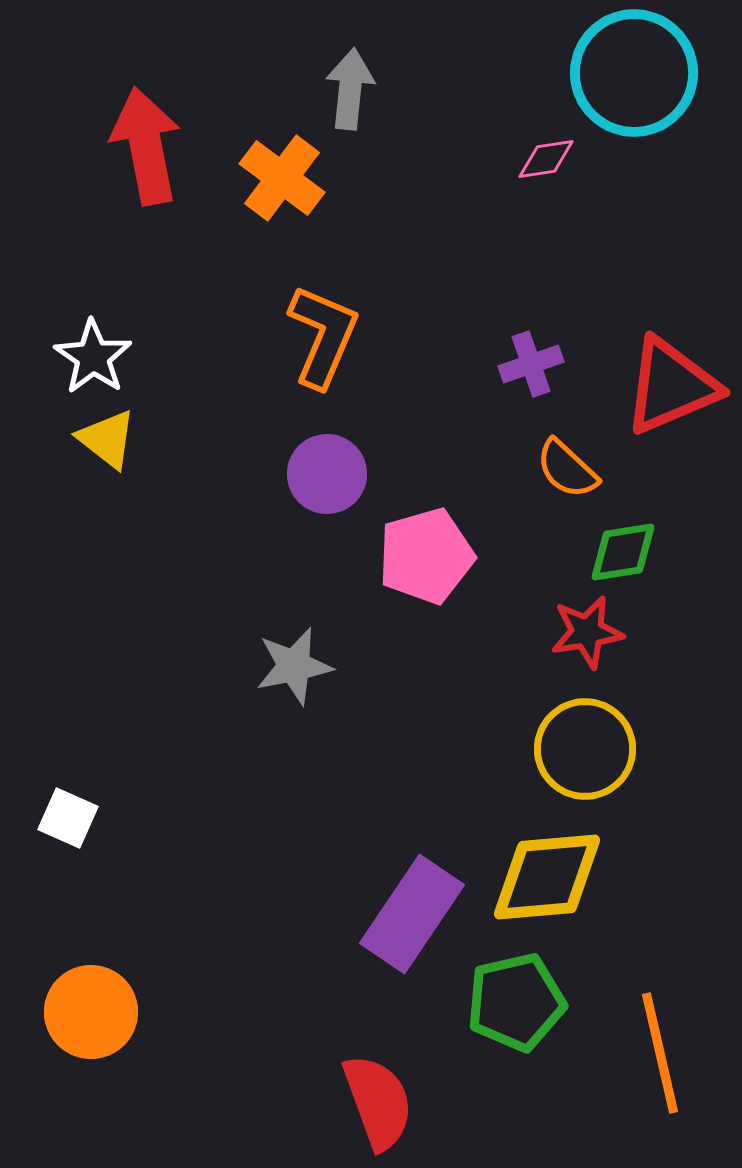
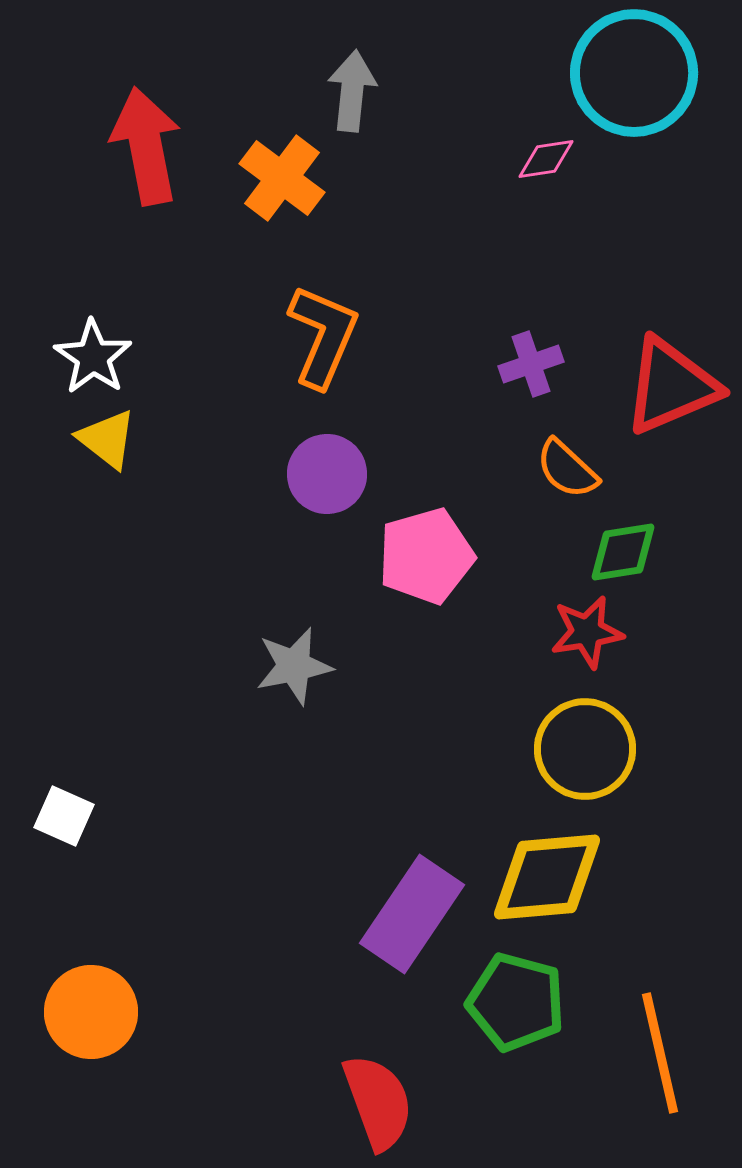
gray arrow: moved 2 px right, 2 px down
white square: moved 4 px left, 2 px up
green pentagon: rotated 28 degrees clockwise
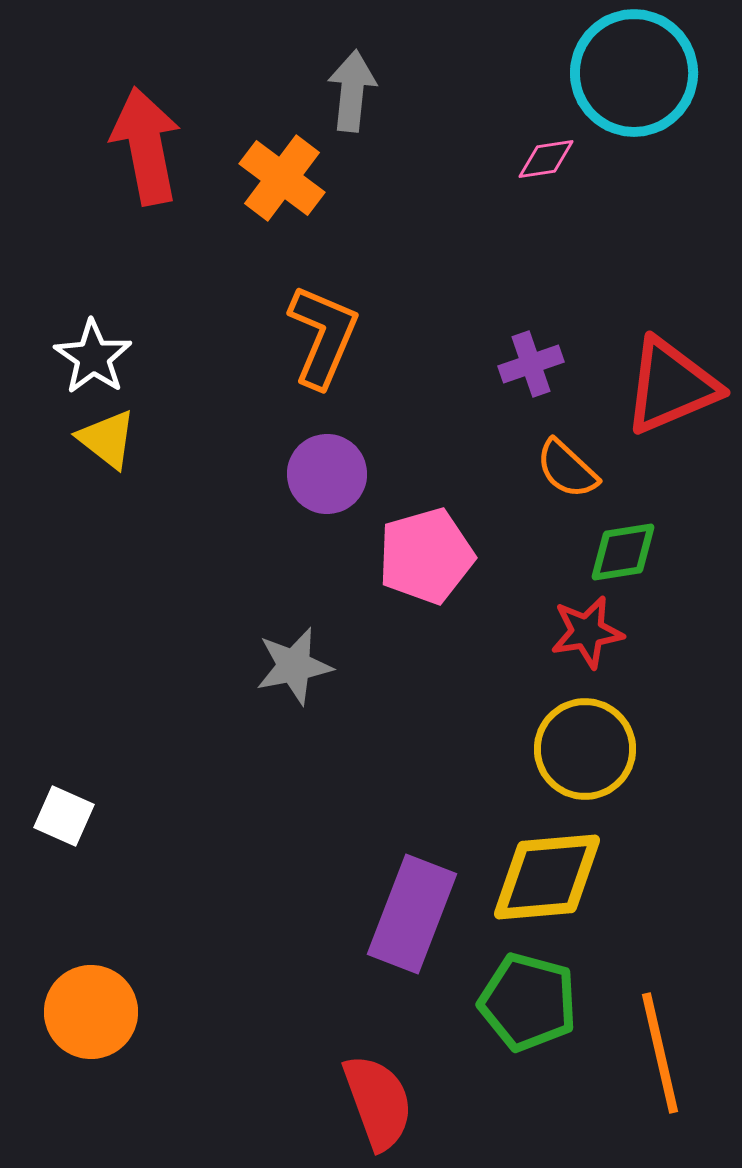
purple rectangle: rotated 13 degrees counterclockwise
green pentagon: moved 12 px right
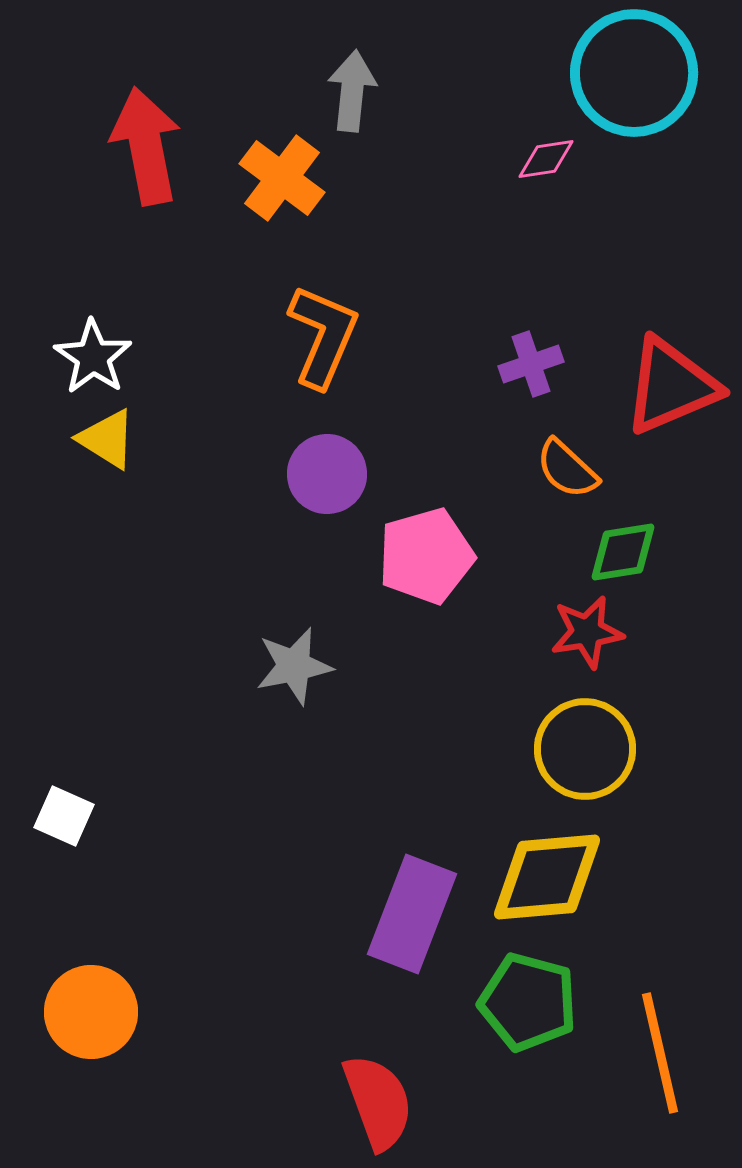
yellow triangle: rotated 6 degrees counterclockwise
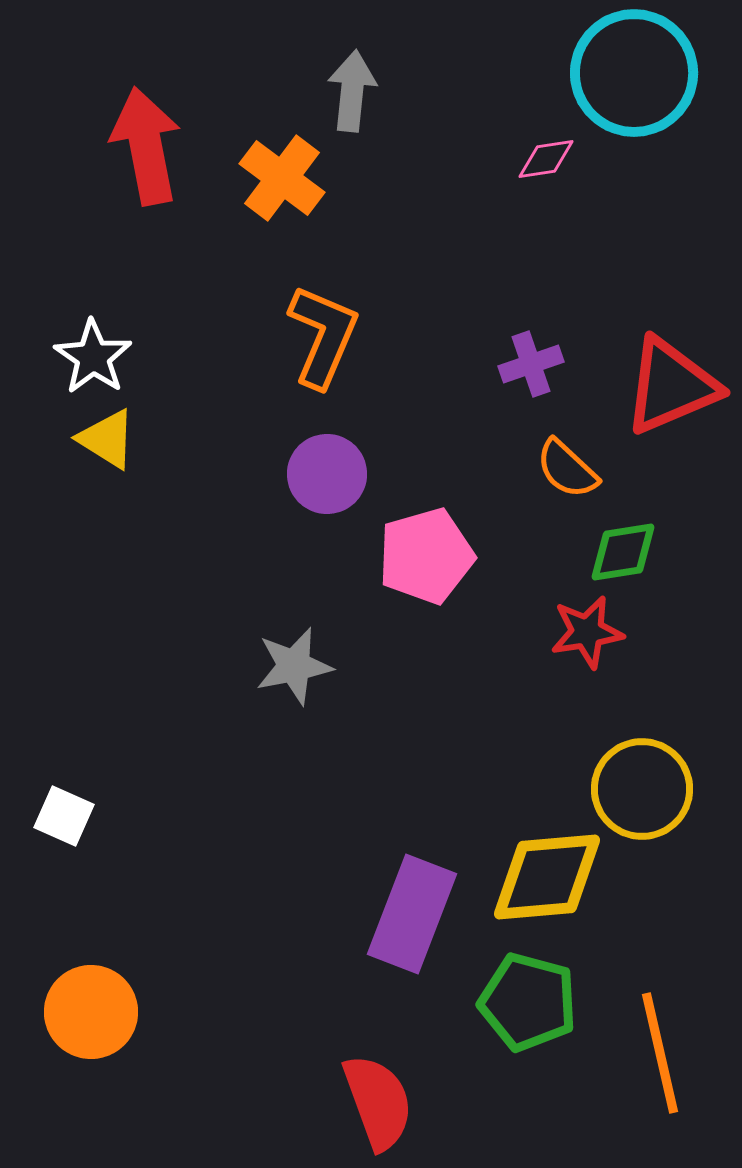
yellow circle: moved 57 px right, 40 px down
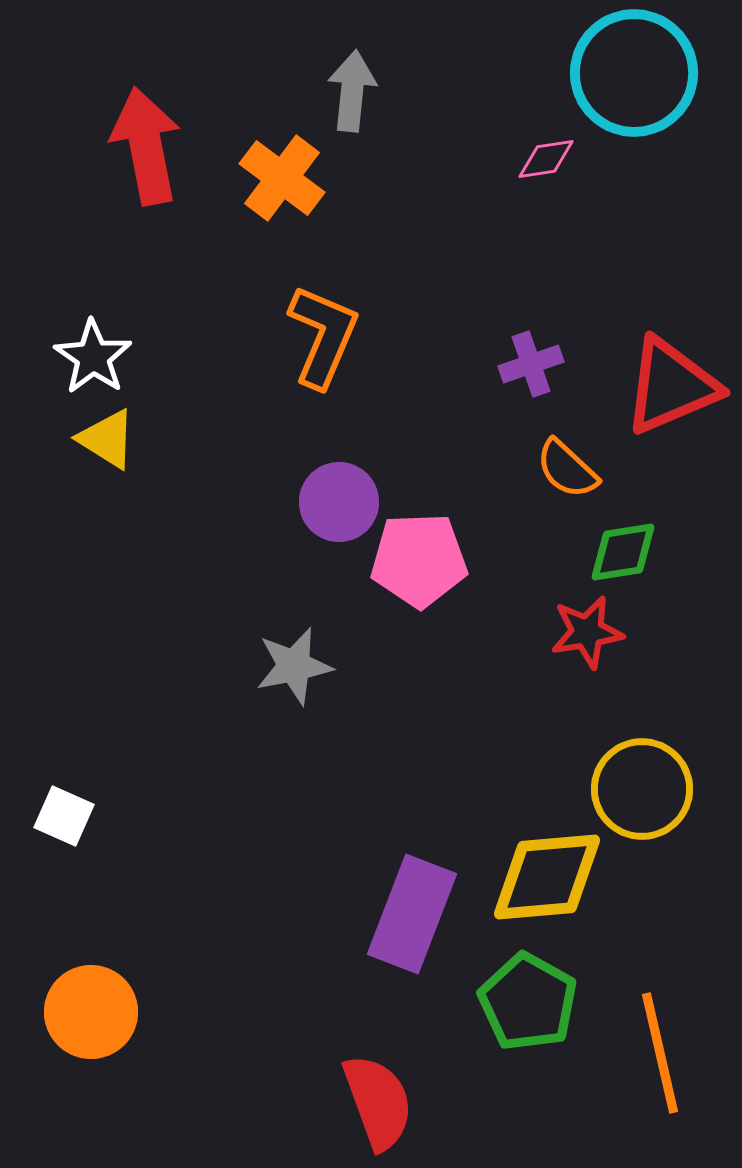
purple circle: moved 12 px right, 28 px down
pink pentagon: moved 7 px left, 4 px down; rotated 14 degrees clockwise
green pentagon: rotated 14 degrees clockwise
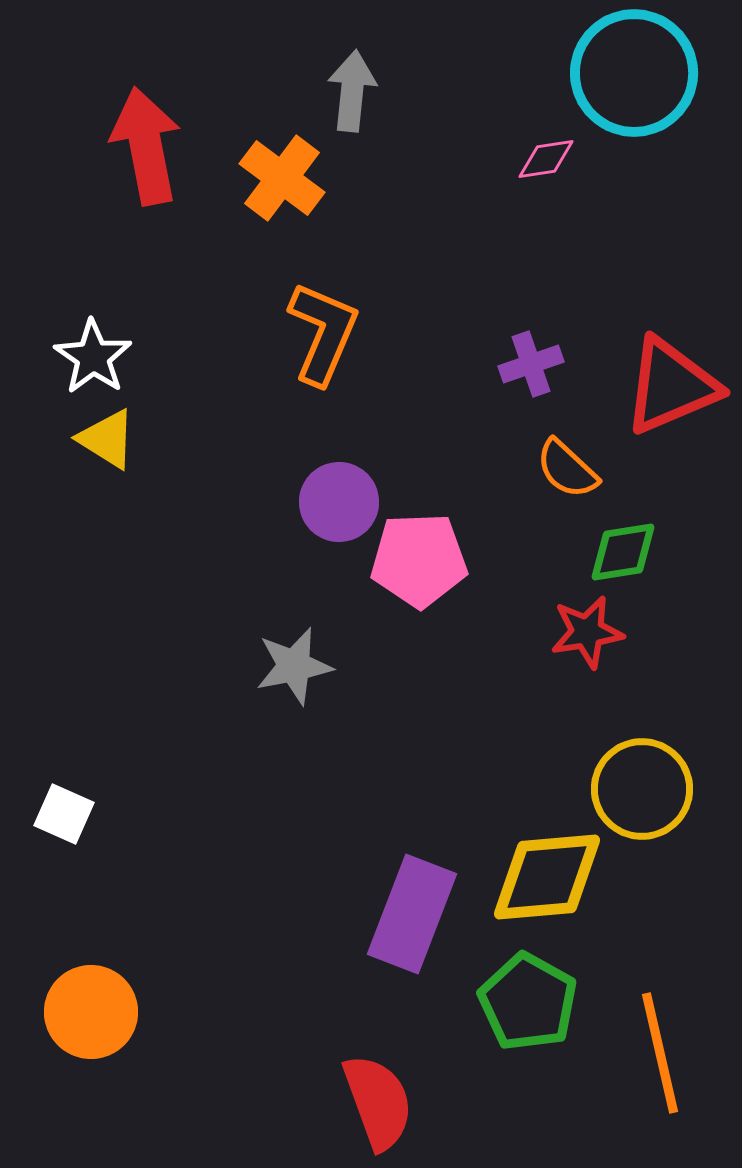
orange L-shape: moved 3 px up
white square: moved 2 px up
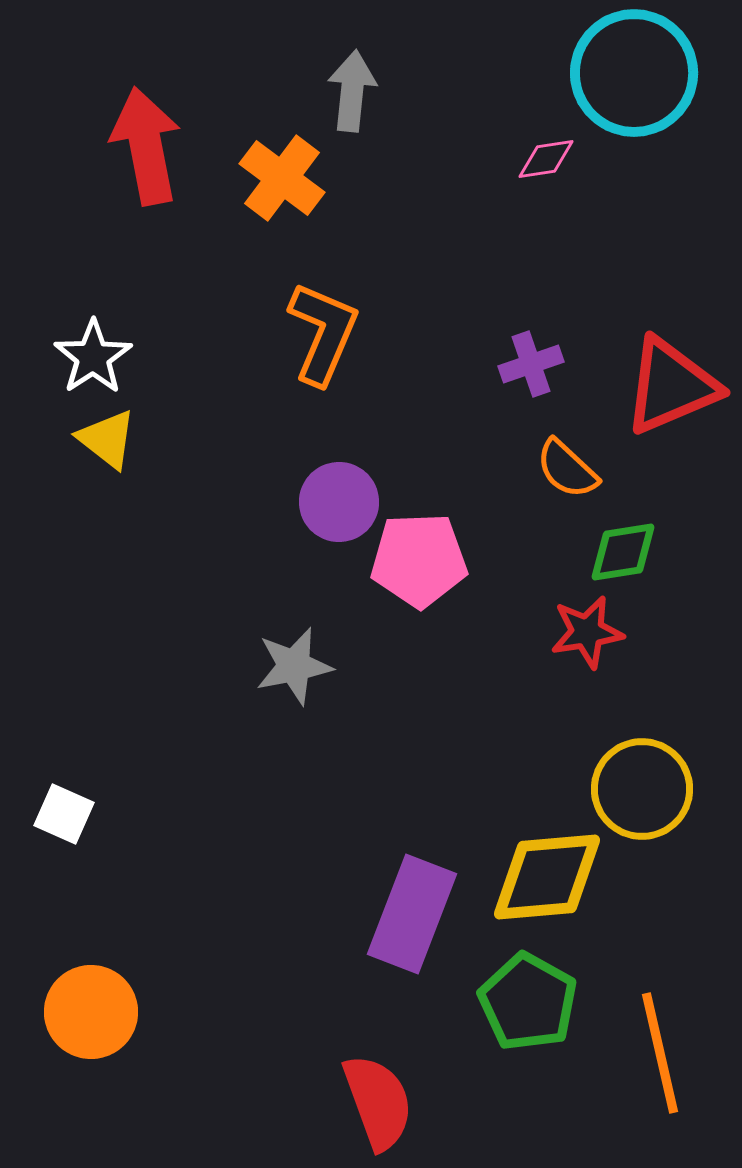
white star: rotated 4 degrees clockwise
yellow triangle: rotated 6 degrees clockwise
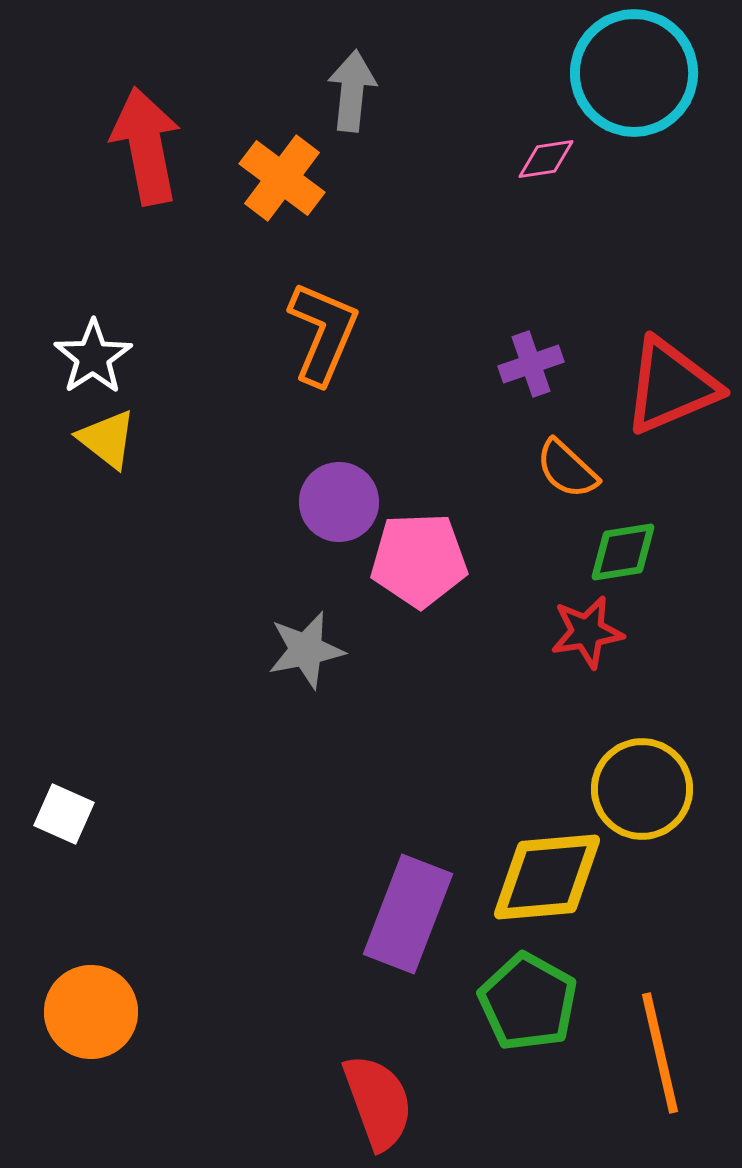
gray star: moved 12 px right, 16 px up
purple rectangle: moved 4 px left
